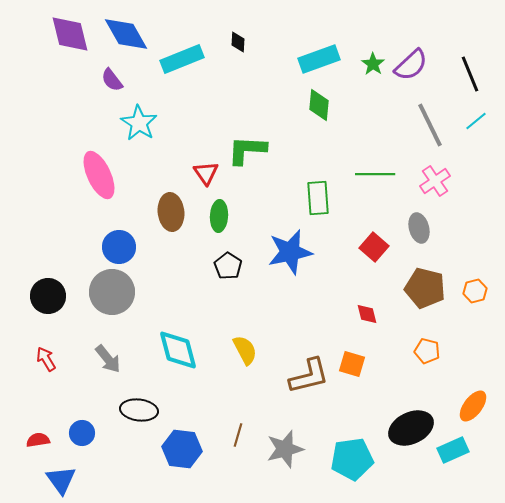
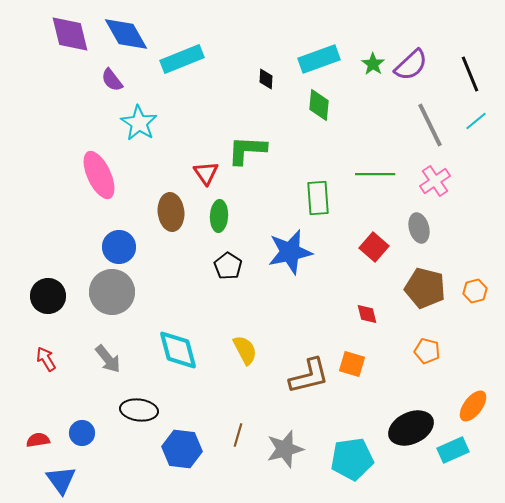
black diamond at (238, 42): moved 28 px right, 37 px down
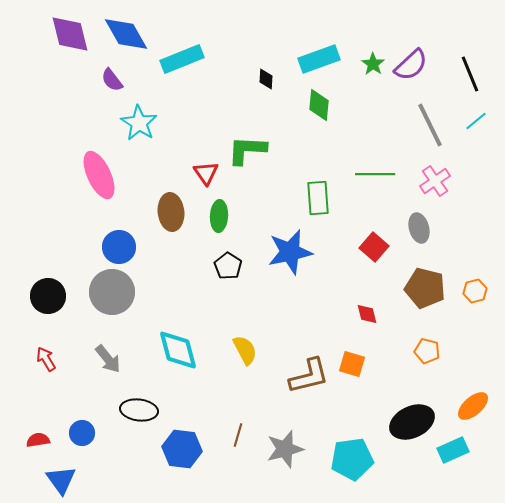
orange ellipse at (473, 406): rotated 12 degrees clockwise
black ellipse at (411, 428): moved 1 px right, 6 px up
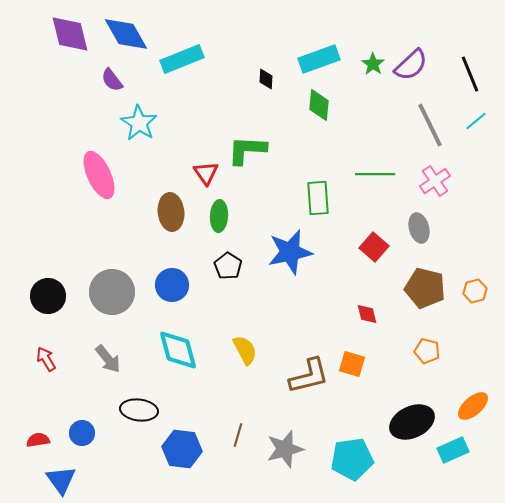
blue circle at (119, 247): moved 53 px right, 38 px down
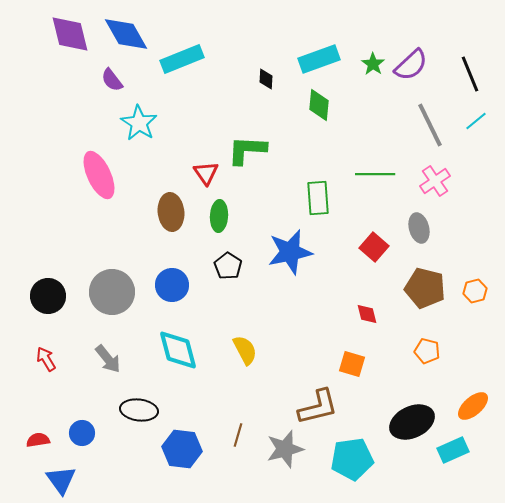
brown L-shape at (309, 376): moved 9 px right, 31 px down
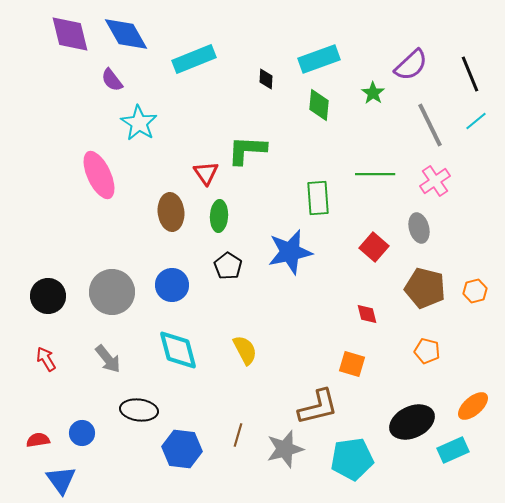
cyan rectangle at (182, 59): moved 12 px right
green star at (373, 64): moved 29 px down
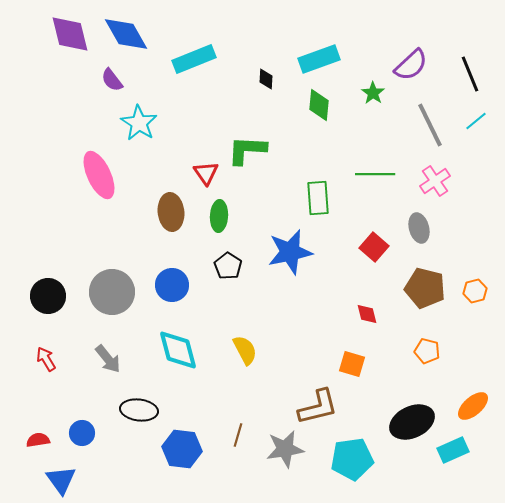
gray star at (285, 449): rotated 6 degrees clockwise
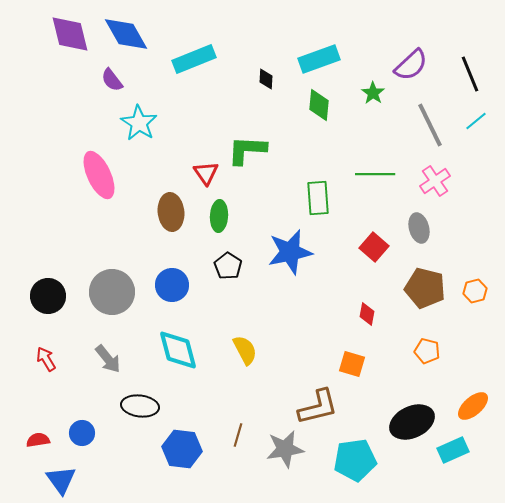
red diamond at (367, 314): rotated 25 degrees clockwise
black ellipse at (139, 410): moved 1 px right, 4 px up
cyan pentagon at (352, 459): moved 3 px right, 1 px down
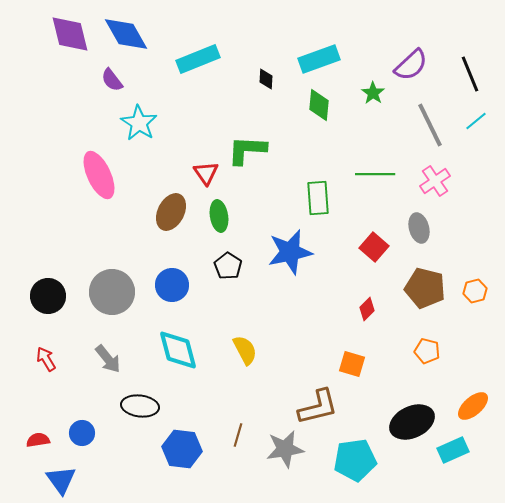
cyan rectangle at (194, 59): moved 4 px right
brown ellipse at (171, 212): rotated 33 degrees clockwise
green ellipse at (219, 216): rotated 12 degrees counterclockwise
red diamond at (367, 314): moved 5 px up; rotated 35 degrees clockwise
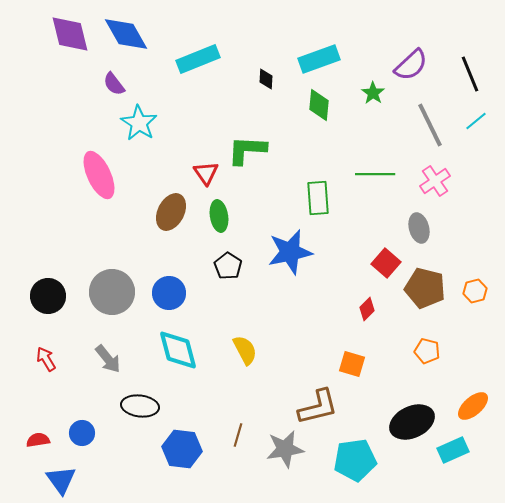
purple semicircle at (112, 80): moved 2 px right, 4 px down
red square at (374, 247): moved 12 px right, 16 px down
blue circle at (172, 285): moved 3 px left, 8 px down
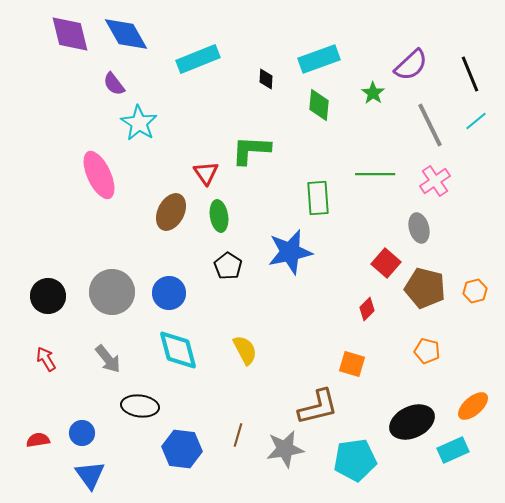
green L-shape at (247, 150): moved 4 px right
blue triangle at (61, 480): moved 29 px right, 5 px up
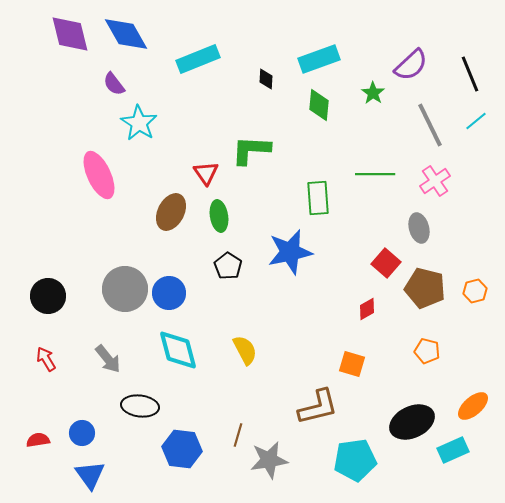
gray circle at (112, 292): moved 13 px right, 3 px up
red diamond at (367, 309): rotated 15 degrees clockwise
gray star at (285, 449): moved 16 px left, 11 px down
